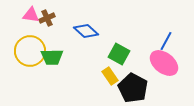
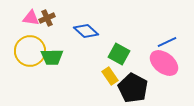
pink triangle: moved 3 px down
blue line: moved 1 px right, 1 px down; rotated 36 degrees clockwise
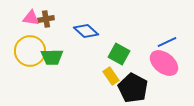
brown cross: moved 1 px left, 1 px down; rotated 14 degrees clockwise
yellow rectangle: moved 1 px right
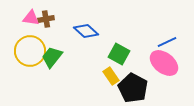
green trapezoid: rotated 130 degrees clockwise
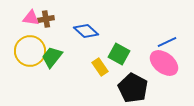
yellow rectangle: moved 11 px left, 9 px up
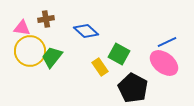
pink triangle: moved 9 px left, 10 px down
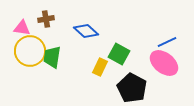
green trapezoid: rotated 30 degrees counterclockwise
yellow rectangle: rotated 60 degrees clockwise
black pentagon: moved 1 px left
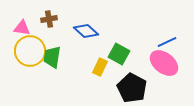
brown cross: moved 3 px right
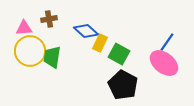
pink triangle: moved 2 px right; rotated 12 degrees counterclockwise
blue line: rotated 30 degrees counterclockwise
yellow rectangle: moved 24 px up
black pentagon: moved 9 px left, 3 px up
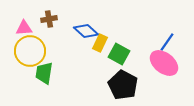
green trapezoid: moved 8 px left, 16 px down
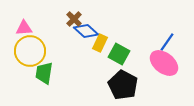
brown cross: moved 25 px right; rotated 35 degrees counterclockwise
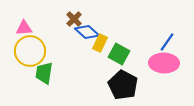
blue diamond: moved 1 px right, 1 px down
pink ellipse: rotated 36 degrees counterclockwise
